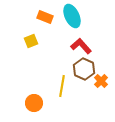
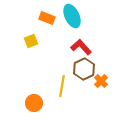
orange rectangle: moved 2 px right, 1 px down
red L-shape: moved 1 px down
brown hexagon: rotated 10 degrees clockwise
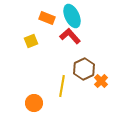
red L-shape: moved 11 px left, 11 px up
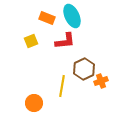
red L-shape: moved 5 px left, 5 px down; rotated 125 degrees clockwise
orange cross: rotated 24 degrees clockwise
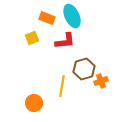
yellow square: moved 1 px right, 3 px up
brown hexagon: rotated 10 degrees clockwise
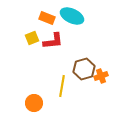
cyan ellipse: rotated 40 degrees counterclockwise
red L-shape: moved 12 px left
orange cross: moved 5 px up
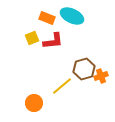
yellow line: rotated 40 degrees clockwise
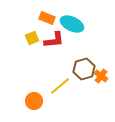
cyan ellipse: moved 8 px down
red L-shape: moved 1 px right, 1 px up
orange cross: rotated 32 degrees counterclockwise
yellow line: moved 2 px left
orange circle: moved 2 px up
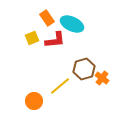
orange rectangle: rotated 35 degrees clockwise
red L-shape: moved 1 px right
orange cross: moved 1 px right, 2 px down
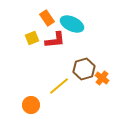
yellow line: moved 1 px left
orange circle: moved 3 px left, 4 px down
